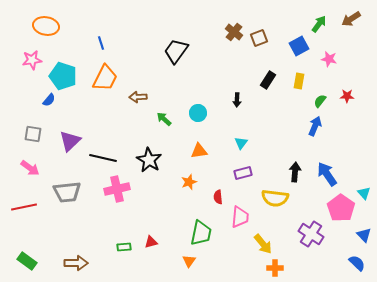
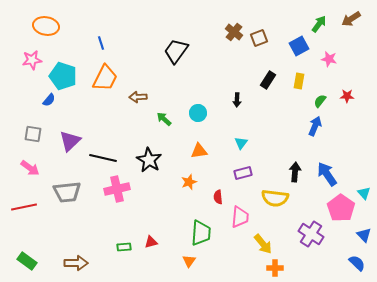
green trapezoid at (201, 233): rotated 8 degrees counterclockwise
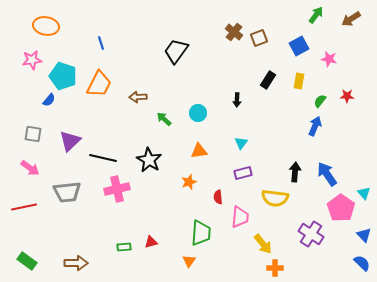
green arrow at (319, 24): moved 3 px left, 9 px up
orange trapezoid at (105, 78): moved 6 px left, 6 px down
blue semicircle at (357, 263): moved 5 px right
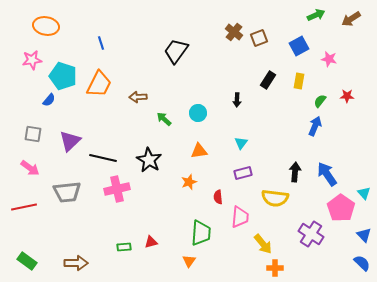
green arrow at (316, 15): rotated 30 degrees clockwise
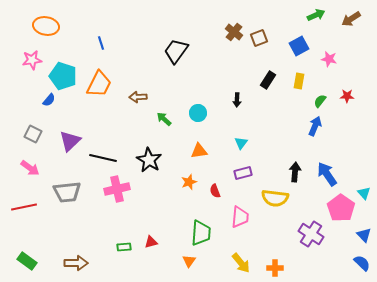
gray square at (33, 134): rotated 18 degrees clockwise
red semicircle at (218, 197): moved 3 px left, 6 px up; rotated 16 degrees counterclockwise
yellow arrow at (263, 244): moved 22 px left, 19 px down
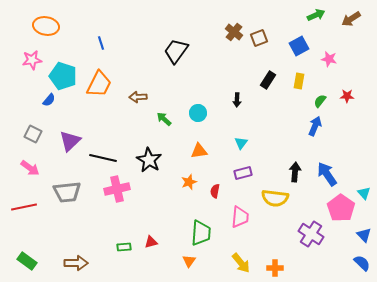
red semicircle at (215, 191): rotated 32 degrees clockwise
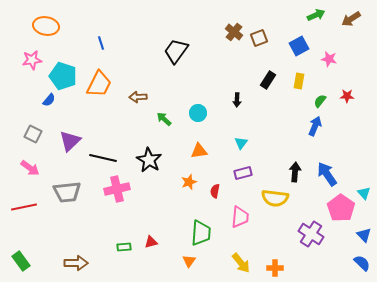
green rectangle at (27, 261): moved 6 px left; rotated 18 degrees clockwise
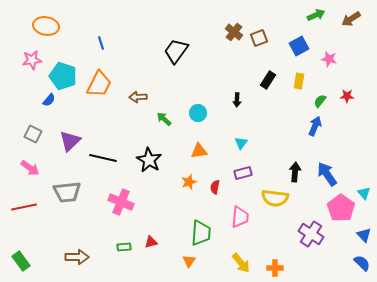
pink cross at (117, 189): moved 4 px right, 13 px down; rotated 35 degrees clockwise
red semicircle at (215, 191): moved 4 px up
brown arrow at (76, 263): moved 1 px right, 6 px up
